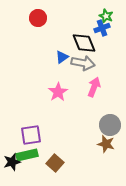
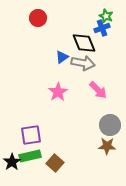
pink arrow: moved 4 px right, 3 px down; rotated 114 degrees clockwise
brown star: moved 1 px right, 2 px down; rotated 12 degrees counterclockwise
green rectangle: moved 3 px right, 1 px down
black star: rotated 18 degrees counterclockwise
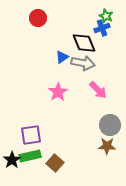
black star: moved 2 px up
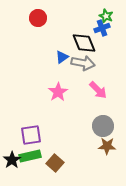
gray circle: moved 7 px left, 1 px down
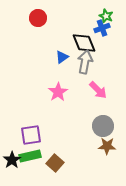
gray arrow: moved 2 px right, 1 px up; rotated 90 degrees counterclockwise
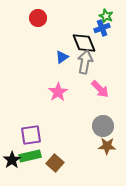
pink arrow: moved 2 px right, 1 px up
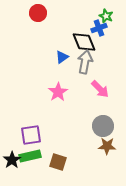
red circle: moved 5 px up
blue cross: moved 3 px left
black diamond: moved 1 px up
brown square: moved 3 px right, 1 px up; rotated 24 degrees counterclockwise
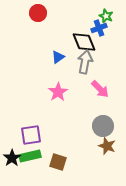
blue triangle: moved 4 px left
brown star: rotated 18 degrees clockwise
black star: moved 2 px up
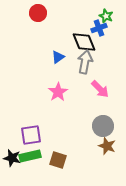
black star: rotated 24 degrees counterclockwise
brown square: moved 2 px up
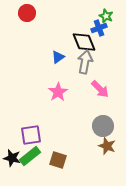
red circle: moved 11 px left
green rectangle: rotated 25 degrees counterclockwise
